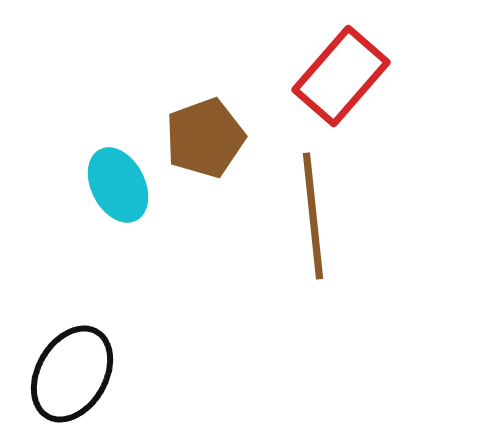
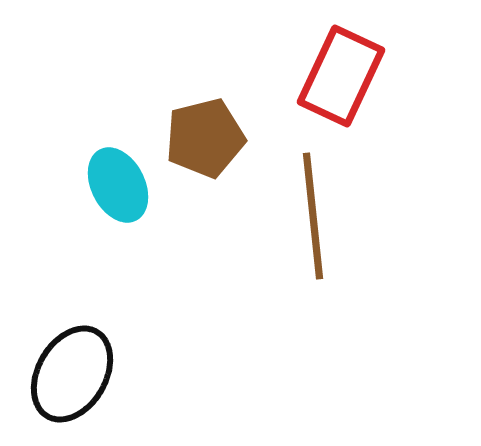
red rectangle: rotated 16 degrees counterclockwise
brown pentagon: rotated 6 degrees clockwise
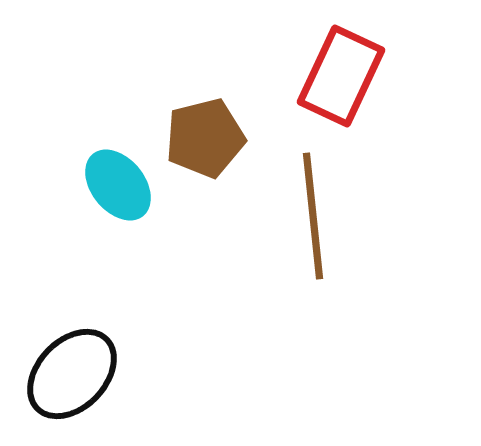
cyan ellipse: rotated 12 degrees counterclockwise
black ellipse: rotated 14 degrees clockwise
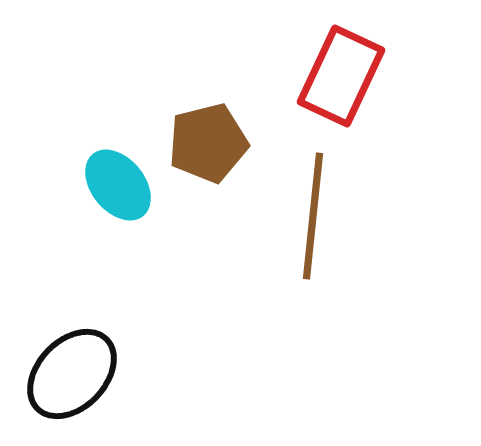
brown pentagon: moved 3 px right, 5 px down
brown line: rotated 12 degrees clockwise
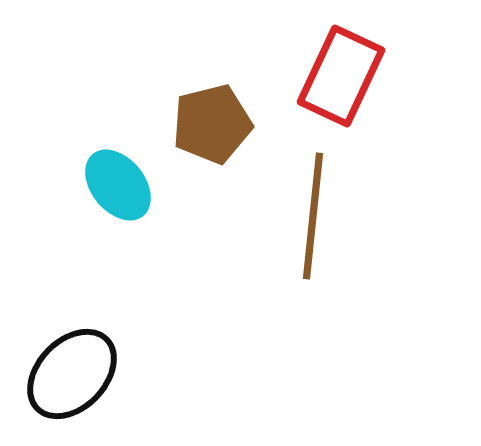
brown pentagon: moved 4 px right, 19 px up
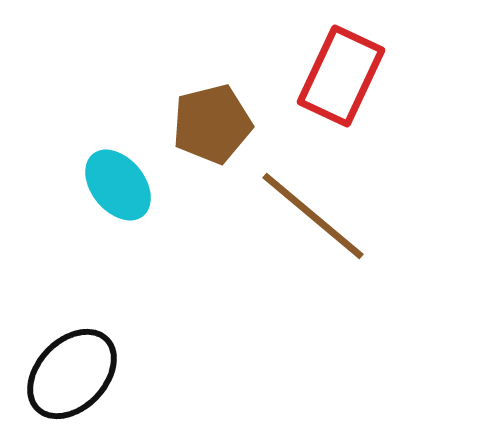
brown line: rotated 56 degrees counterclockwise
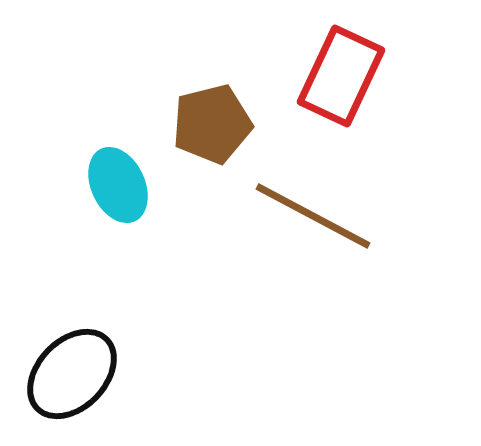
cyan ellipse: rotated 14 degrees clockwise
brown line: rotated 12 degrees counterclockwise
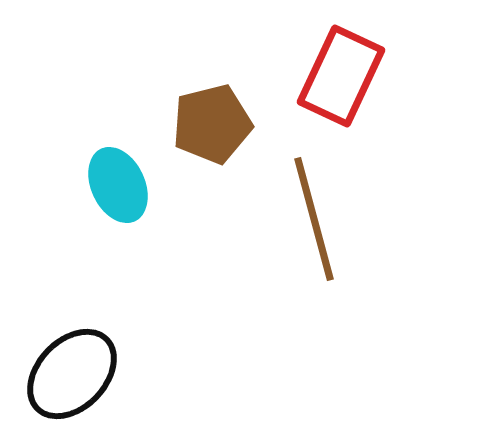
brown line: moved 1 px right, 3 px down; rotated 47 degrees clockwise
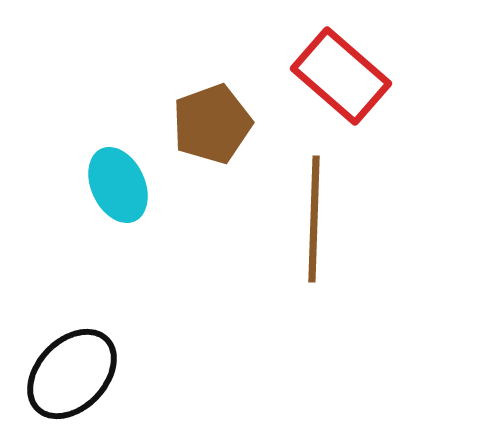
red rectangle: rotated 74 degrees counterclockwise
brown pentagon: rotated 6 degrees counterclockwise
brown line: rotated 17 degrees clockwise
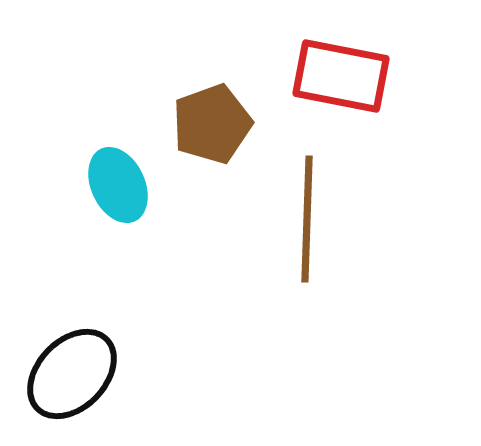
red rectangle: rotated 30 degrees counterclockwise
brown line: moved 7 px left
